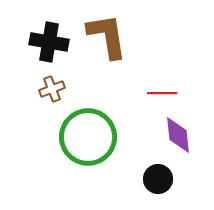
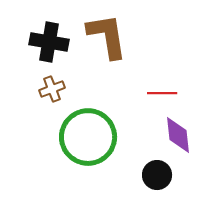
black circle: moved 1 px left, 4 px up
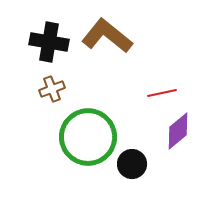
brown L-shape: rotated 42 degrees counterclockwise
red line: rotated 12 degrees counterclockwise
purple diamond: moved 4 px up; rotated 57 degrees clockwise
black circle: moved 25 px left, 11 px up
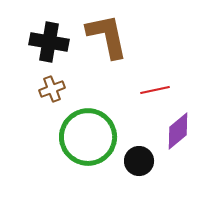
brown L-shape: rotated 39 degrees clockwise
red line: moved 7 px left, 3 px up
black circle: moved 7 px right, 3 px up
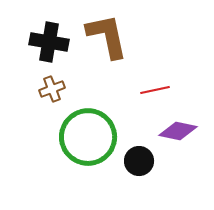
purple diamond: rotated 51 degrees clockwise
